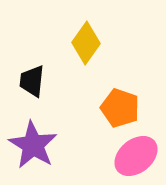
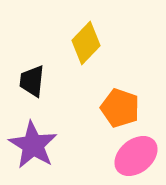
yellow diamond: rotated 9 degrees clockwise
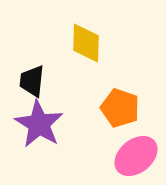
yellow diamond: rotated 42 degrees counterclockwise
purple star: moved 6 px right, 21 px up
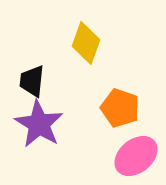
yellow diamond: rotated 18 degrees clockwise
